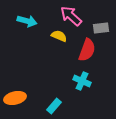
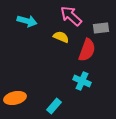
yellow semicircle: moved 2 px right, 1 px down
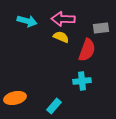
pink arrow: moved 8 px left, 3 px down; rotated 40 degrees counterclockwise
cyan cross: rotated 30 degrees counterclockwise
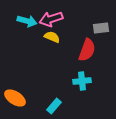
pink arrow: moved 12 px left; rotated 20 degrees counterclockwise
yellow semicircle: moved 9 px left
orange ellipse: rotated 45 degrees clockwise
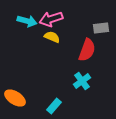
cyan cross: rotated 30 degrees counterclockwise
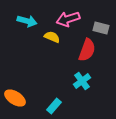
pink arrow: moved 17 px right
gray rectangle: rotated 21 degrees clockwise
